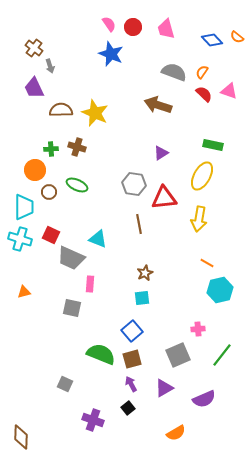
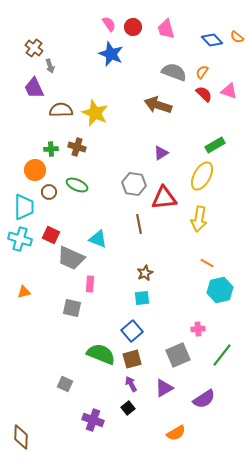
green rectangle at (213, 145): moved 2 px right; rotated 42 degrees counterclockwise
purple semicircle at (204, 399): rotated 10 degrees counterclockwise
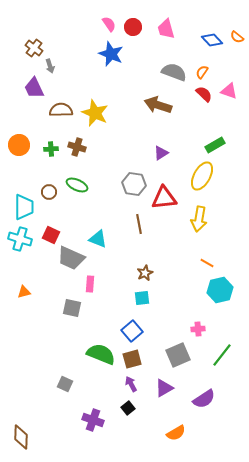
orange circle at (35, 170): moved 16 px left, 25 px up
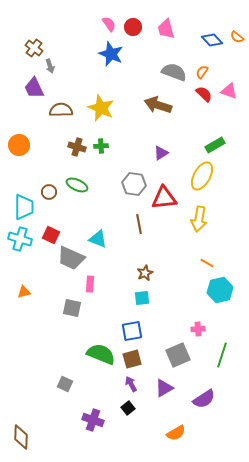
yellow star at (95, 113): moved 6 px right, 5 px up
green cross at (51, 149): moved 50 px right, 3 px up
blue square at (132, 331): rotated 30 degrees clockwise
green line at (222, 355): rotated 20 degrees counterclockwise
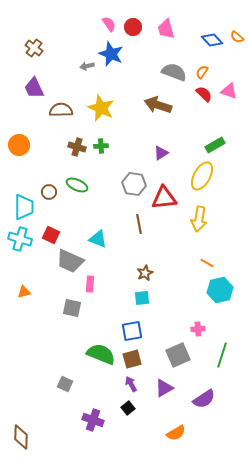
gray arrow at (50, 66): moved 37 px right; rotated 96 degrees clockwise
gray trapezoid at (71, 258): moved 1 px left, 3 px down
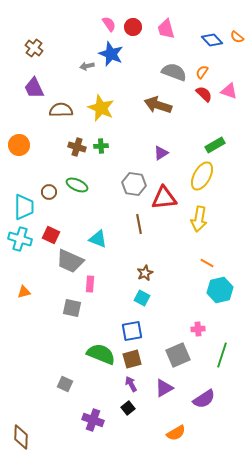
cyan square at (142, 298): rotated 35 degrees clockwise
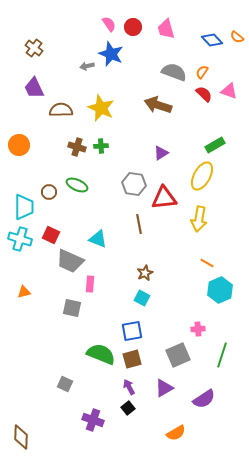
cyan hexagon at (220, 290): rotated 10 degrees counterclockwise
purple arrow at (131, 384): moved 2 px left, 3 px down
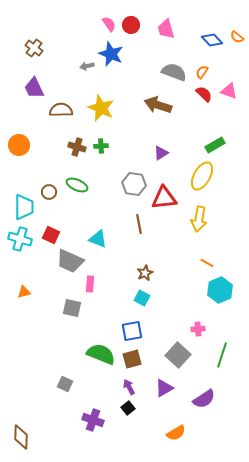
red circle at (133, 27): moved 2 px left, 2 px up
gray square at (178, 355): rotated 25 degrees counterclockwise
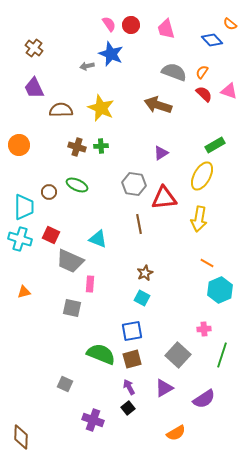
orange semicircle at (237, 37): moved 7 px left, 13 px up
pink cross at (198, 329): moved 6 px right
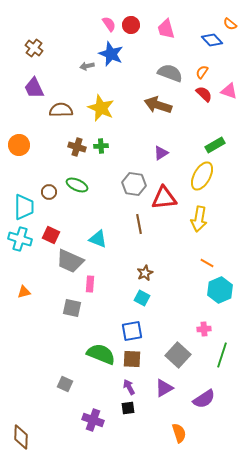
gray semicircle at (174, 72): moved 4 px left, 1 px down
brown square at (132, 359): rotated 18 degrees clockwise
black square at (128, 408): rotated 32 degrees clockwise
orange semicircle at (176, 433): moved 3 px right; rotated 78 degrees counterclockwise
